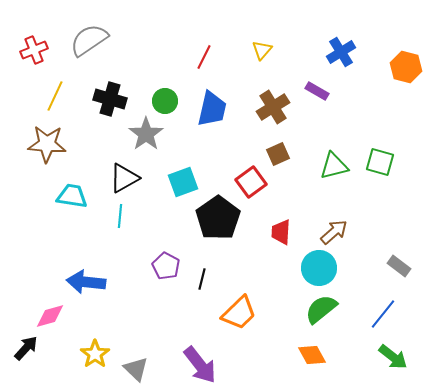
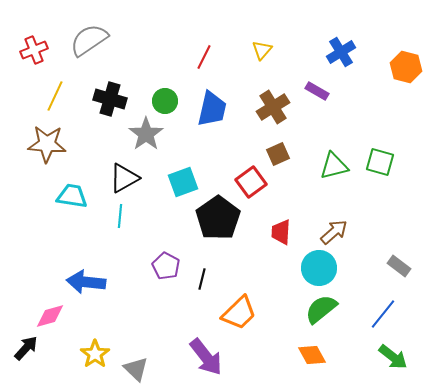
purple arrow: moved 6 px right, 8 px up
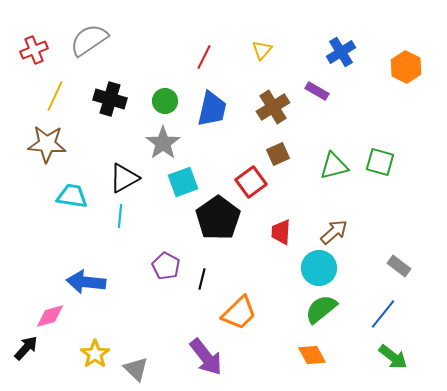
orange hexagon: rotated 12 degrees clockwise
gray star: moved 17 px right, 9 px down
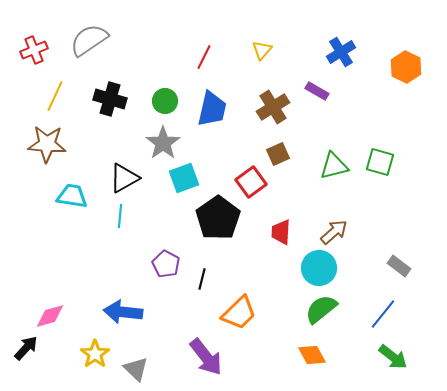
cyan square: moved 1 px right, 4 px up
purple pentagon: moved 2 px up
blue arrow: moved 37 px right, 30 px down
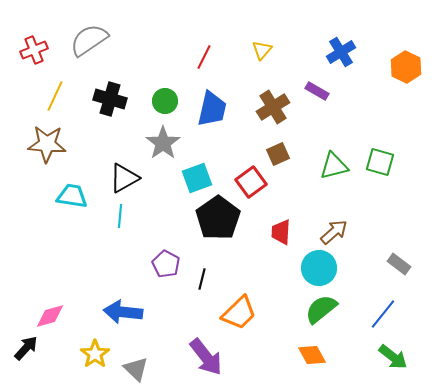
cyan square: moved 13 px right
gray rectangle: moved 2 px up
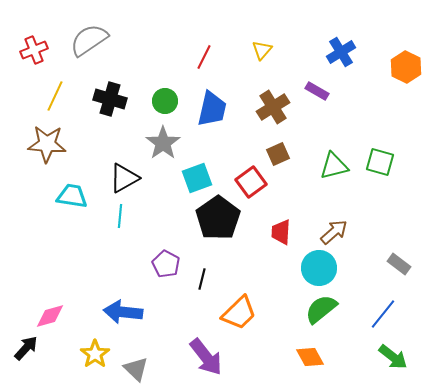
orange diamond: moved 2 px left, 2 px down
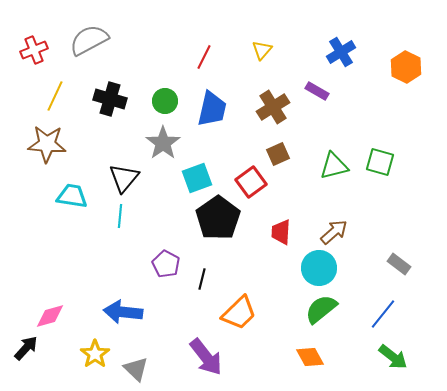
gray semicircle: rotated 6 degrees clockwise
black triangle: rotated 20 degrees counterclockwise
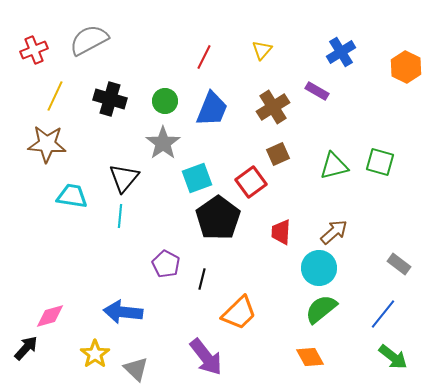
blue trapezoid: rotated 9 degrees clockwise
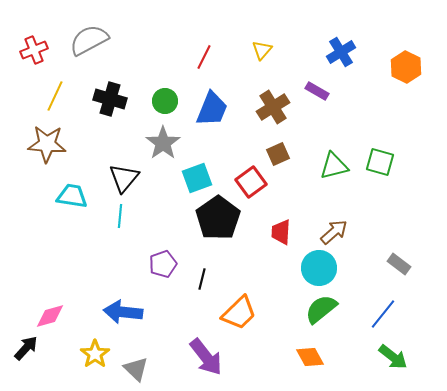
purple pentagon: moved 3 px left; rotated 24 degrees clockwise
